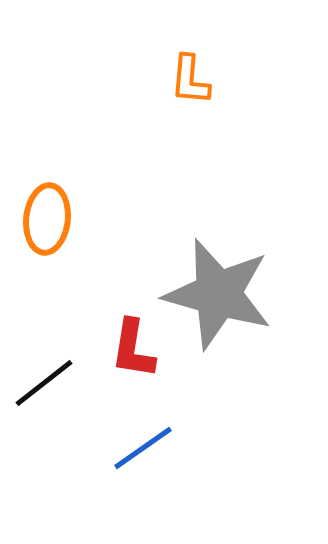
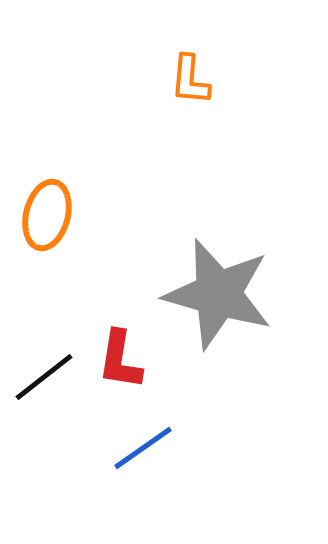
orange ellipse: moved 4 px up; rotated 8 degrees clockwise
red L-shape: moved 13 px left, 11 px down
black line: moved 6 px up
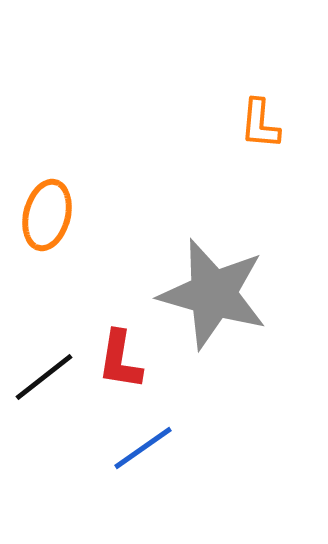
orange L-shape: moved 70 px right, 44 px down
gray star: moved 5 px left
